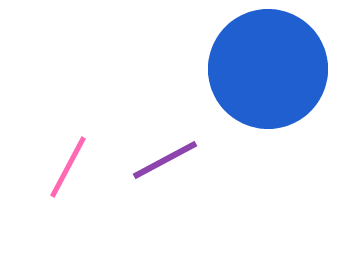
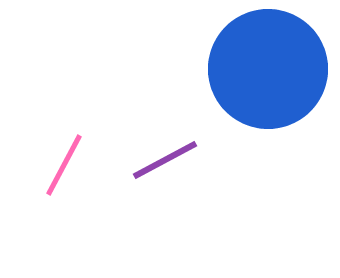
pink line: moved 4 px left, 2 px up
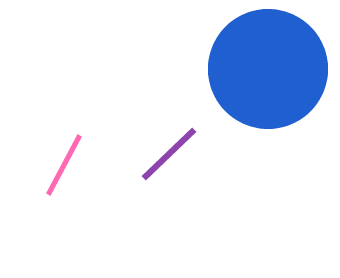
purple line: moved 4 px right, 6 px up; rotated 16 degrees counterclockwise
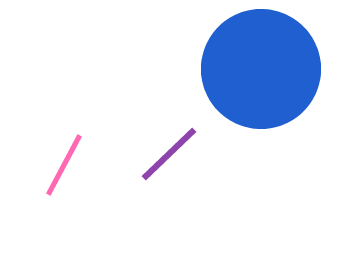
blue circle: moved 7 px left
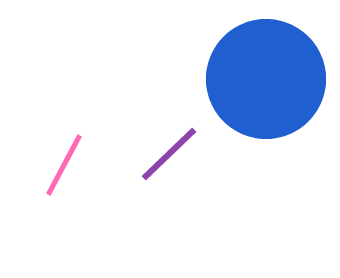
blue circle: moved 5 px right, 10 px down
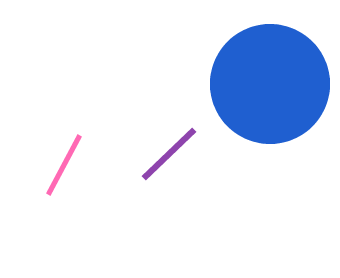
blue circle: moved 4 px right, 5 px down
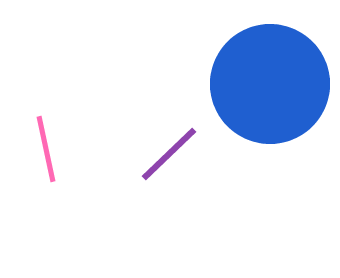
pink line: moved 18 px left, 16 px up; rotated 40 degrees counterclockwise
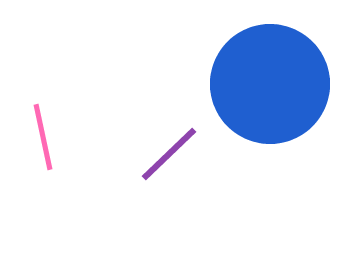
pink line: moved 3 px left, 12 px up
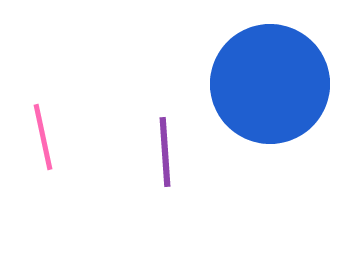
purple line: moved 4 px left, 2 px up; rotated 50 degrees counterclockwise
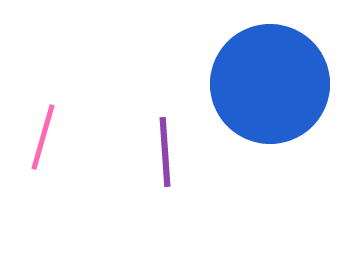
pink line: rotated 28 degrees clockwise
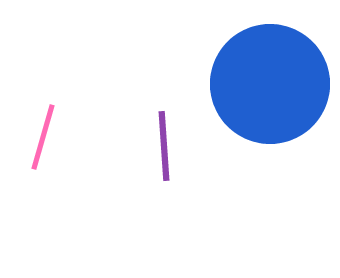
purple line: moved 1 px left, 6 px up
